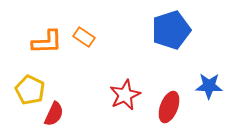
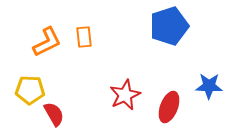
blue pentagon: moved 2 px left, 4 px up
orange rectangle: rotated 50 degrees clockwise
orange L-shape: rotated 24 degrees counterclockwise
yellow pentagon: rotated 24 degrees counterclockwise
red semicircle: rotated 55 degrees counterclockwise
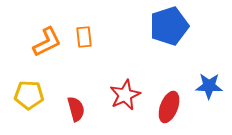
yellow pentagon: moved 1 px left, 5 px down
red semicircle: moved 22 px right, 5 px up; rotated 15 degrees clockwise
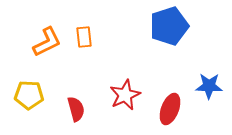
red ellipse: moved 1 px right, 2 px down
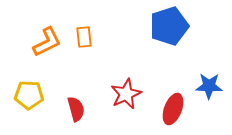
red star: moved 1 px right, 1 px up
red ellipse: moved 3 px right
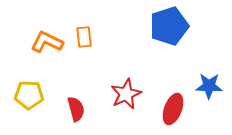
orange L-shape: rotated 128 degrees counterclockwise
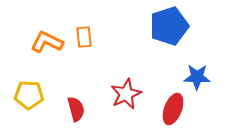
blue star: moved 12 px left, 9 px up
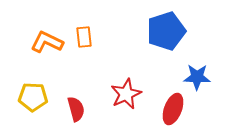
blue pentagon: moved 3 px left, 5 px down
yellow pentagon: moved 4 px right, 2 px down
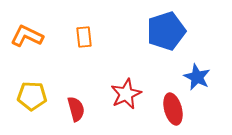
orange L-shape: moved 20 px left, 6 px up
blue star: rotated 24 degrees clockwise
yellow pentagon: moved 1 px left, 1 px up
red ellipse: rotated 36 degrees counterclockwise
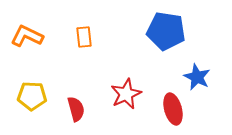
blue pentagon: rotated 27 degrees clockwise
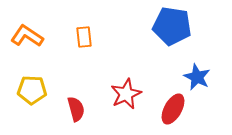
blue pentagon: moved 6 px right, 5 px up
orange L-shape: rotated 8 degrees clockwise
yellow pentagon: moved 6 px up
red ellipse: rotated 44 degrees clockwise
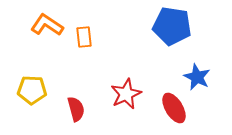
orange L-shape: moved 20 px right, 11 px up
red ellipse: moved 1 px right, 1 px up; rotated 60 degrees counterclockwise
